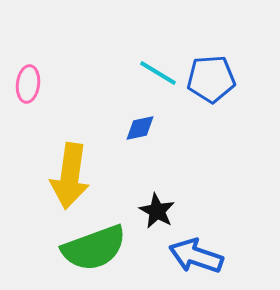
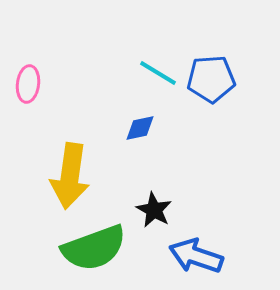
black star: moved 3 px left, 1 px up
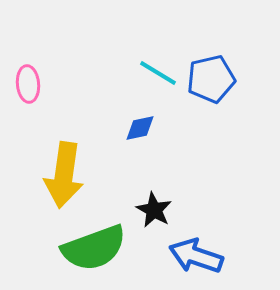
blue pentagon: rotated 9 degrees counterclockwise
pink ellipse: rotated 12 degrees counterclockwise
yellow arrow: moved 6 px left, 1 px up
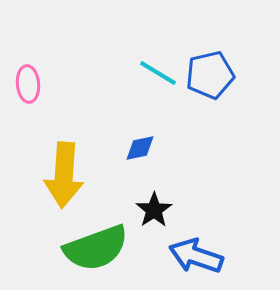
blue pentagon: moved 1 px left, 4 px up
blue diamond: moved 20 px down
yellow arrow: rotated 4 degrees counterclockwise
black star: rotated 9 degrees clockwise
green semicircle: moved 2 px right
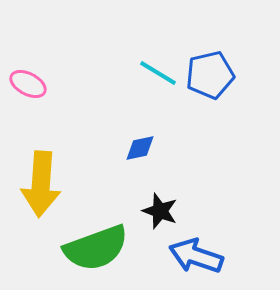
pink ellipse: rotated 57 degrees counterclockwise
yellow arrow: moved 23 px left, 9 px down
black star: moved 6 px right, 1 px down; rotated 18 degrees counterclockwise
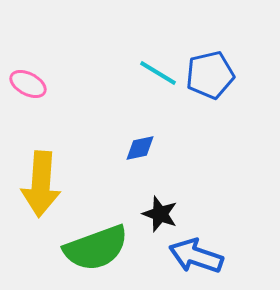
black star: moved 3 px down
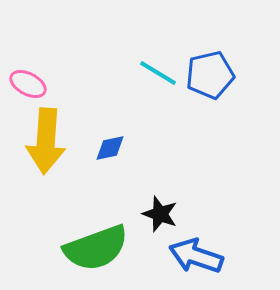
blue diamond: moved 30 px left
yellow arrow: moved 5 px right, 43 px up
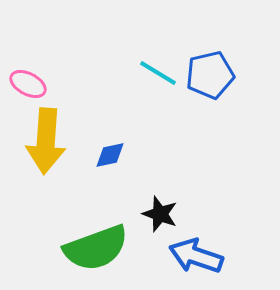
blue diamond: moved 7 px down
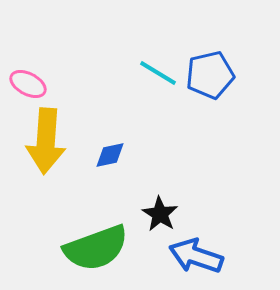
black star: rotated 12 degrees clockwise
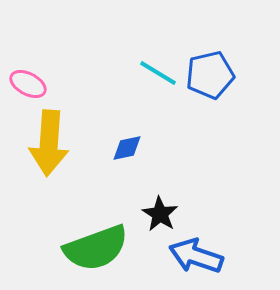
yellow arrow: moved 3 px right, 2 px down
blue diamond: moved 17 px right, 7 px up
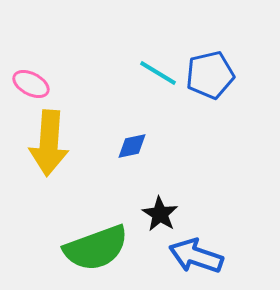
pink ellipse: moved 3 px right
blue diamond: moved 5 px right, 2 px up
